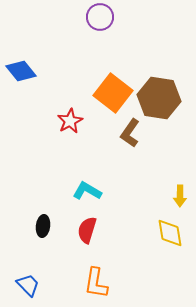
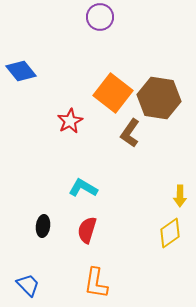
cyan L-shape: moved 4 px left, 3 px up
yellow diamond: rotated 64 degrees clockwise
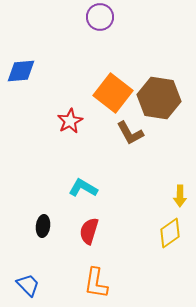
blue diamond: rotated 56 degrees counterclockwise
brown L-shape: rotated 64 degrees counterclockwise
red semicircle: moved 2 px right, 1 px down
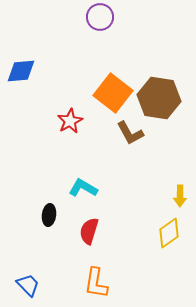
black ellipse: moved 6 px right, 11 px up
yellow diamond: moved 1 px left
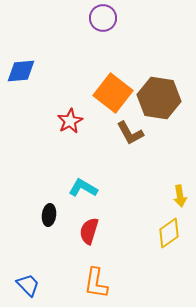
purple circle: moved 3 px right, 1 px down
yellow arrow: rotated 10 degrees counterclockwise
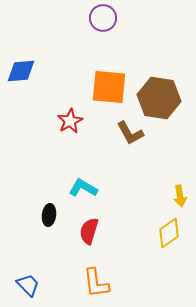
orange square: moved 4 px left, 6 px up; rotated 33 degrees counterclockwise
orange L-shape: rotated 16 degrees counterclockwise
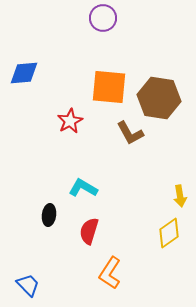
blue diamond: moved 3 px right, 2 px down
orange L-shape: moved 14 px right, 10 px up; rotated 40 degrees clockwise
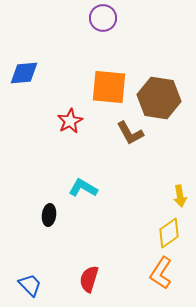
red semicircle: moved 48 px down
orange L-shape: moved 51 px right
blue trapezoid: moved 2 px right
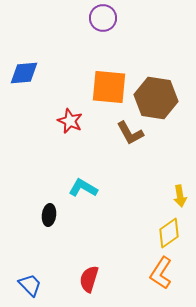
brown hexagon: moved 3 px left
red star: rotated 20 degrees counterclockwise
